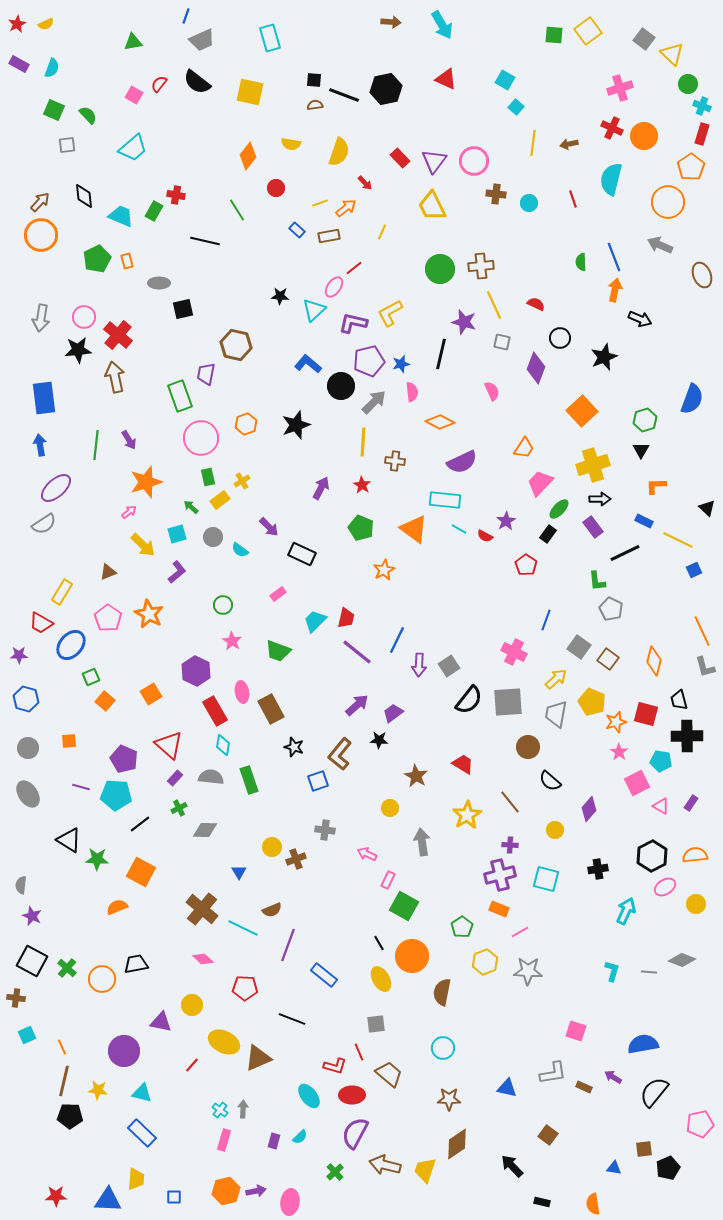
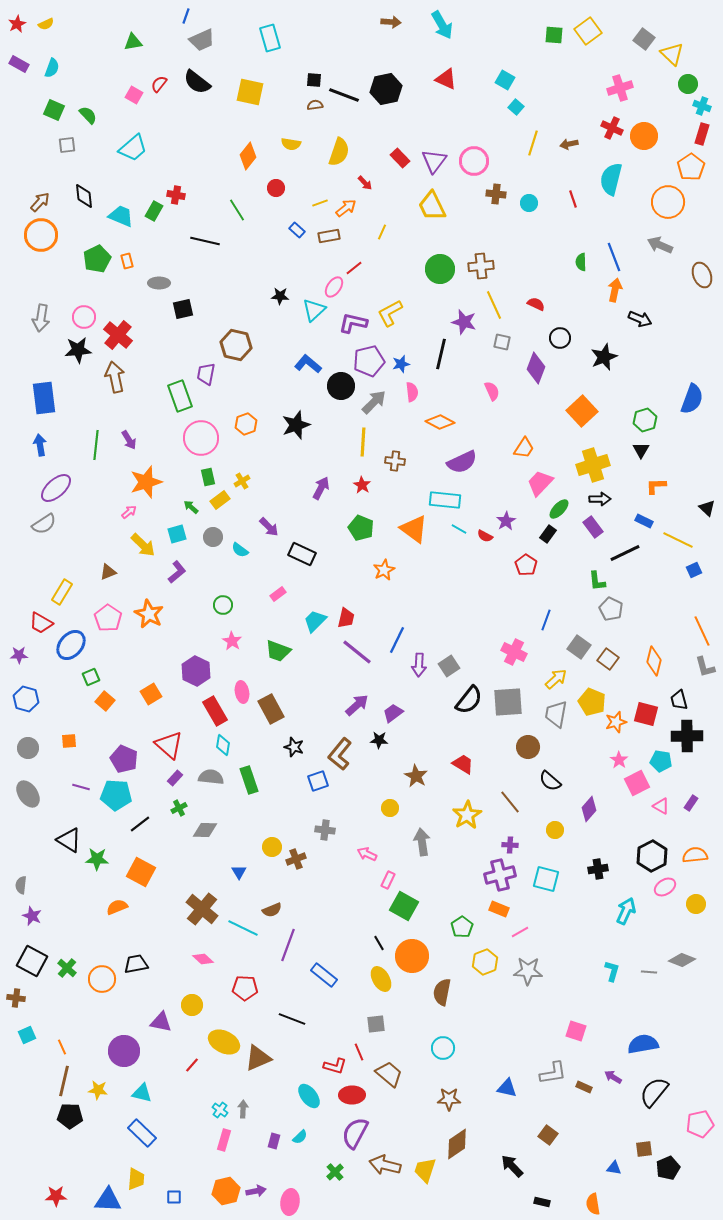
yellow line at (533, 143): rotated 10 degrees clockwise
pink star at (619, 752): moved 8 px down
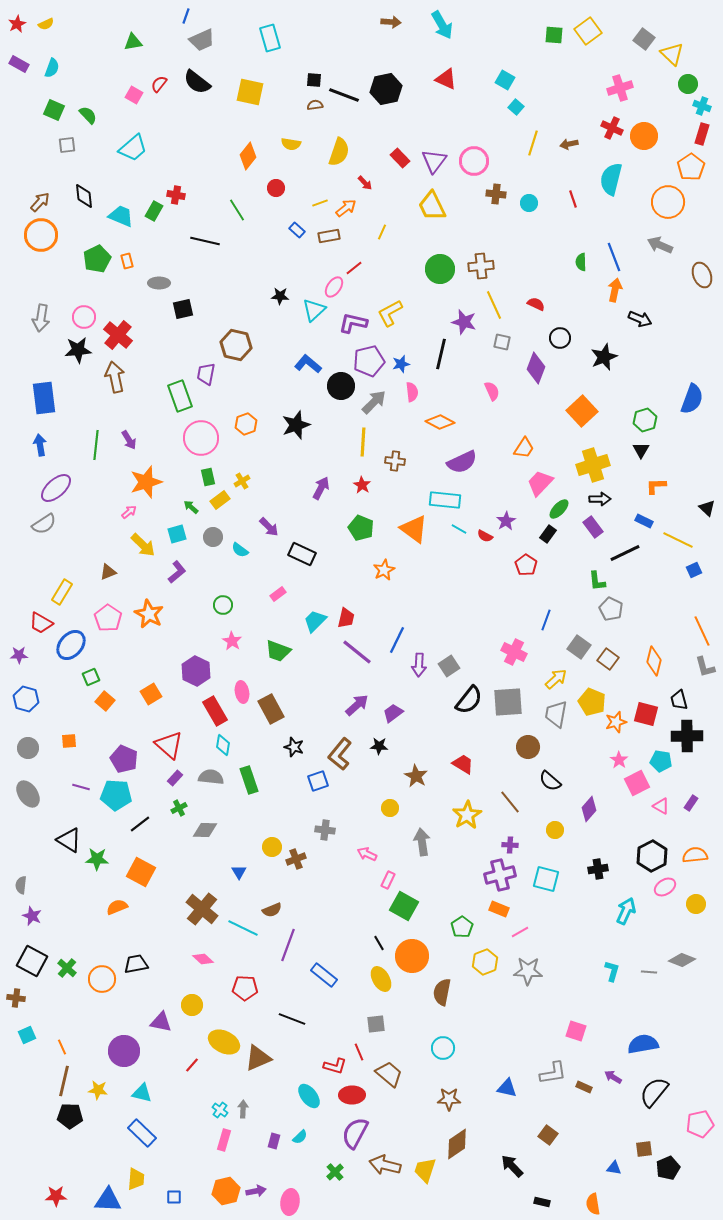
black star at (379, 740): moved 6 px down
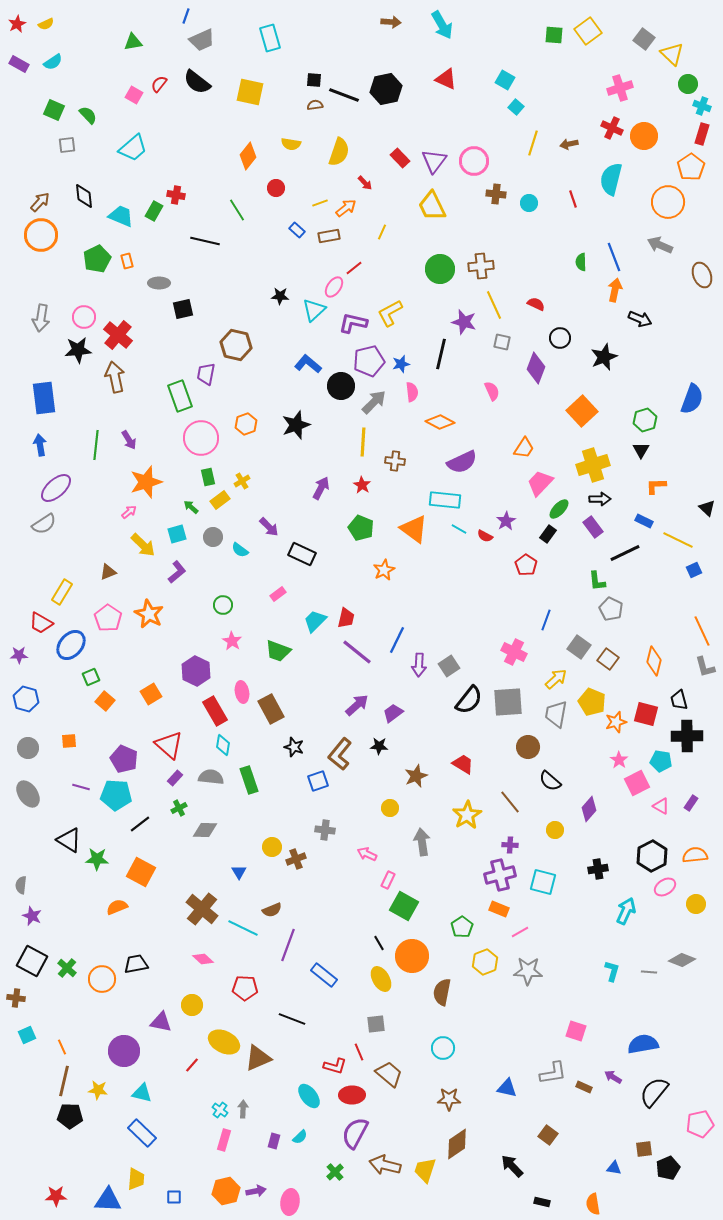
cyan semicircle at (52, 68): moved 1 px right, 6 px up; rotated 36 degrees clockwise
brown star at (416, 776): rotated 20 degrees clockwise
cyan square at (546, 879): moved 3 px left, 3 px down
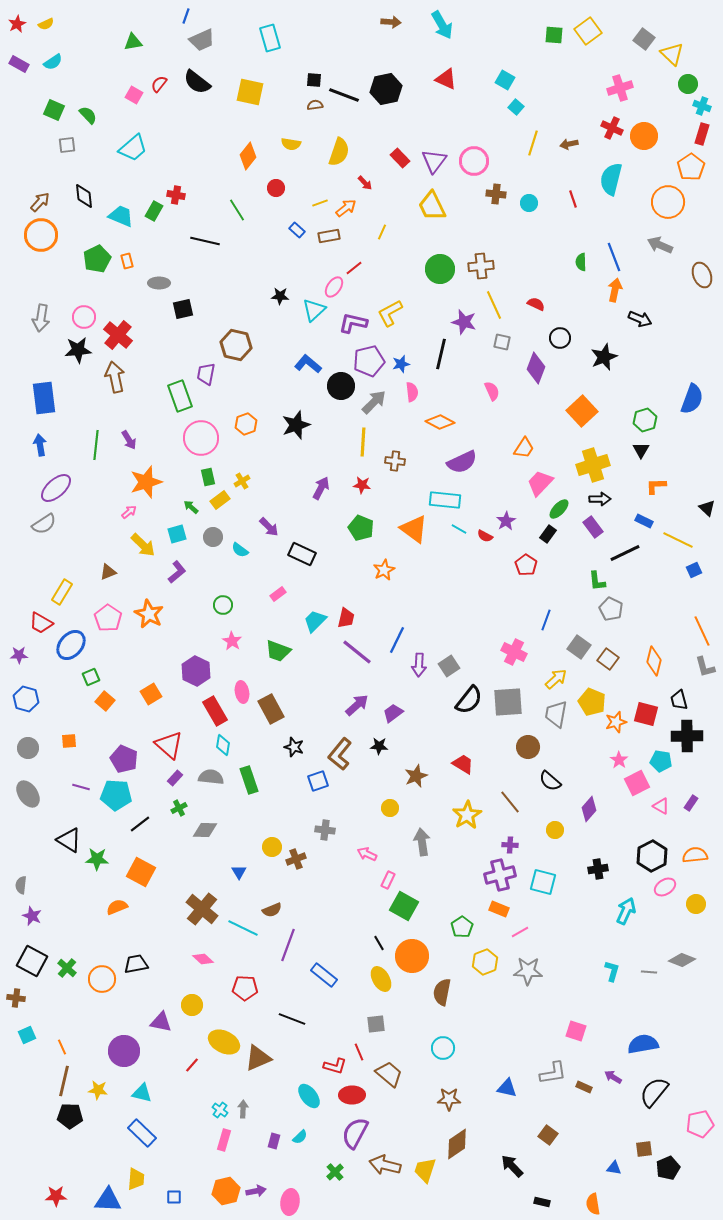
red star at (362, 485): rotated 24 degrees counterclockwise
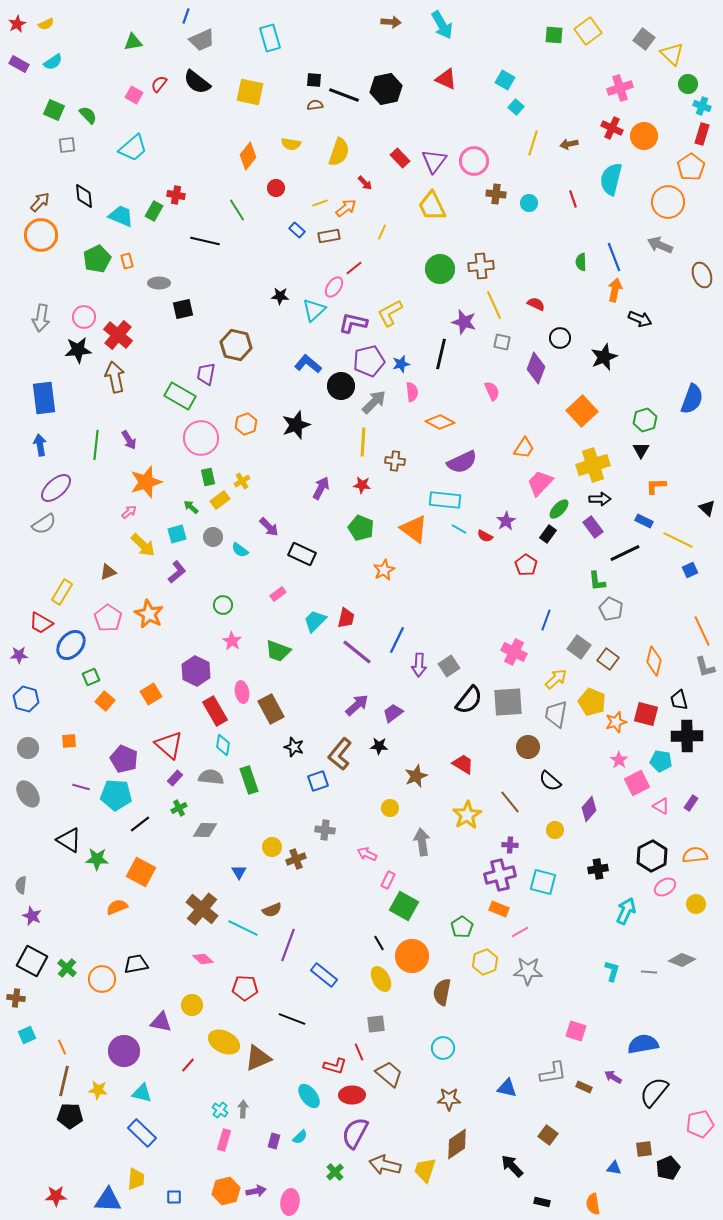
green rectangle at (180, 396): rotated 40 degrees counterclockwise
blue square at (694, 570): moved 4 px left
red line at (192, 1065): moved 4 px left
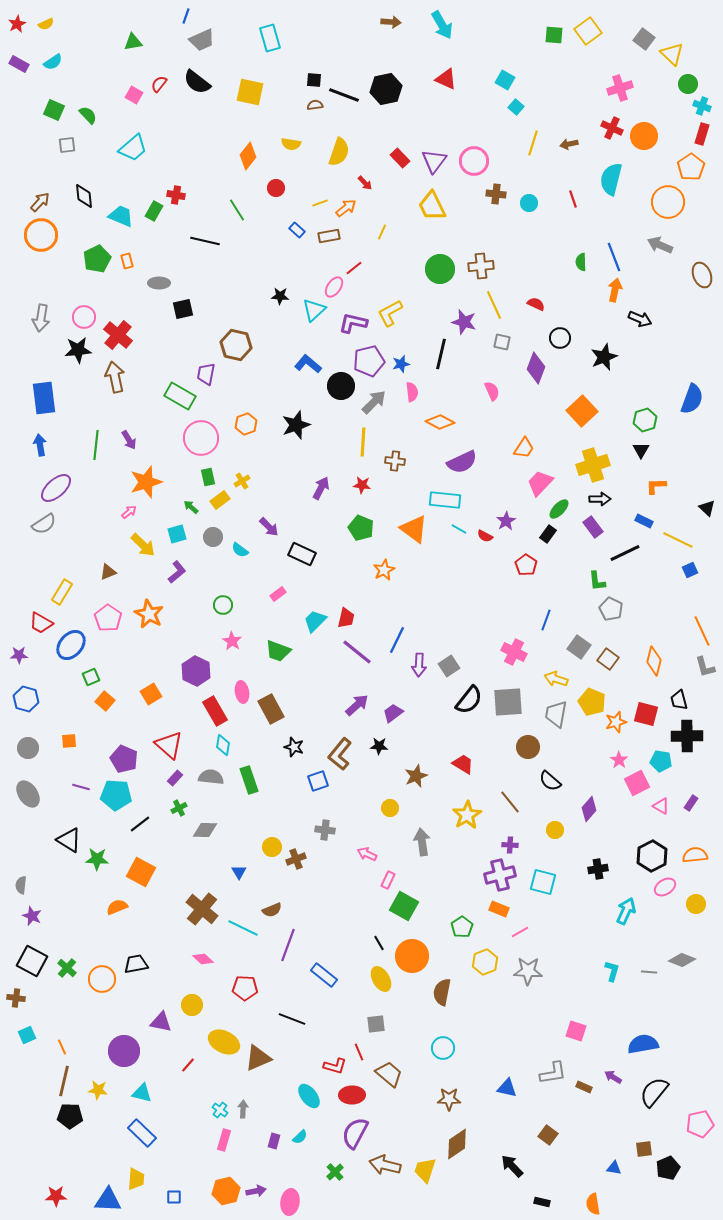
yellow arrow at (556, 679): rotated 120 degrees counterclockwise
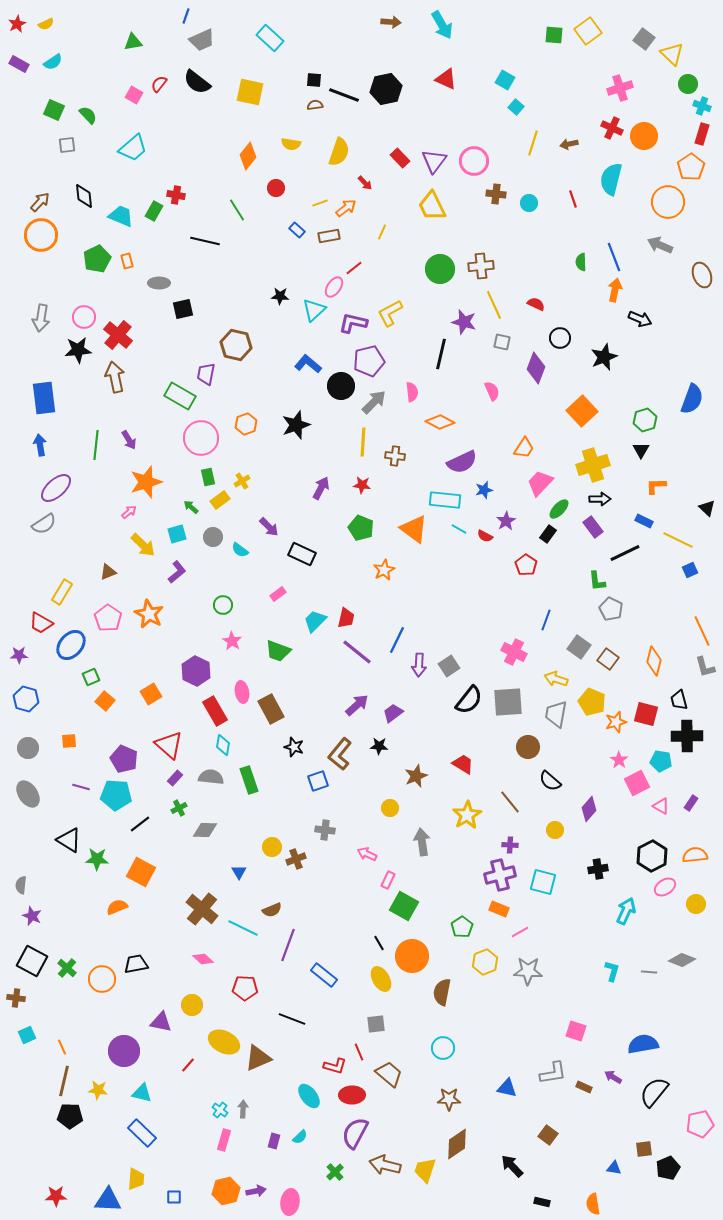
cyan rectangle at (270, 38): rotated 32 degrees counterclockwise
blue star at (401, 364): moved 83 px right, 126 px down
brown cross at (395, 461): moved 5 px up
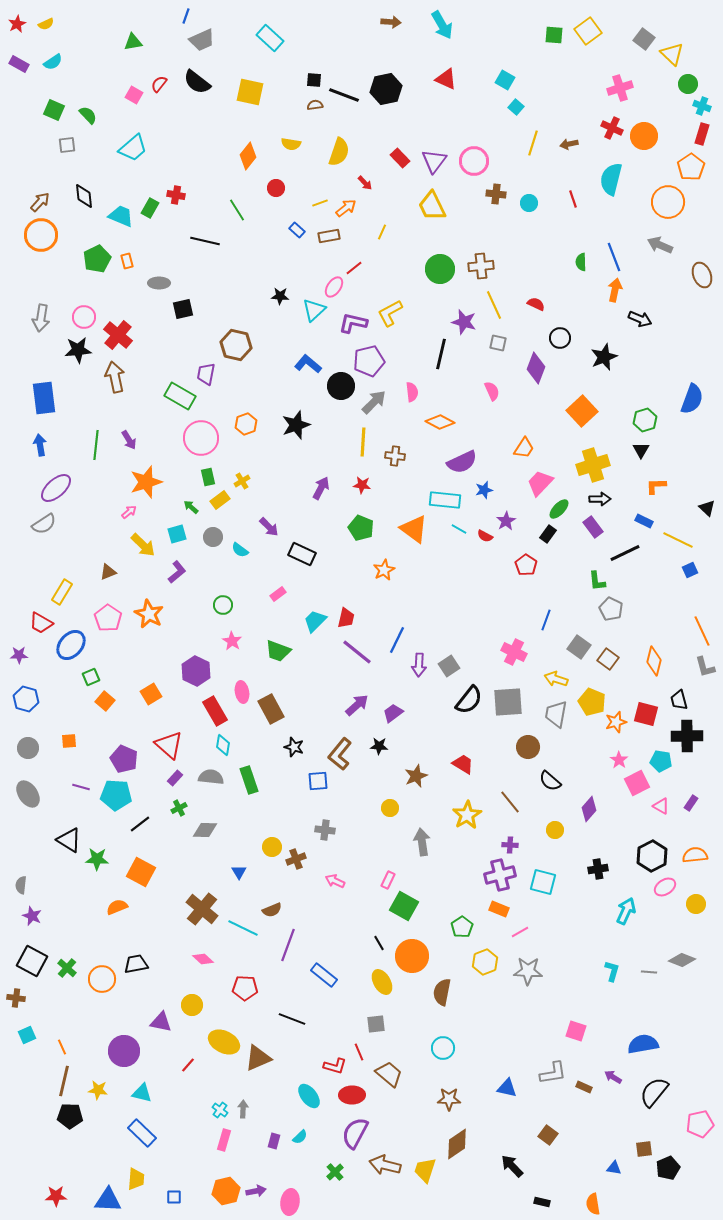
green rectangle at (154, 211): moved 4 px left, 3 px up
gray square at (502, 342): moved 4 px left, 1 px down
blue square at (318, 781): rotated 15 degrees clockwise
pink arrow at (367, 854): moved 32 px left, 27 px down
yellow ellipse at (381, 979): moved 1 px right, 3 px down
